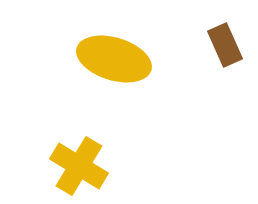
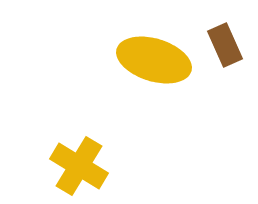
yellow ellipse: moved 40 px right, 1 px down
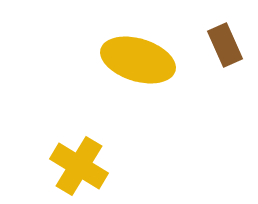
yellow ellipse: moved 16 px left
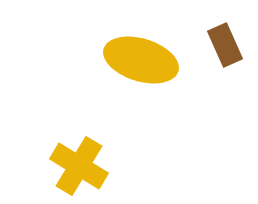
yellow ellipse: moved 3 px right
